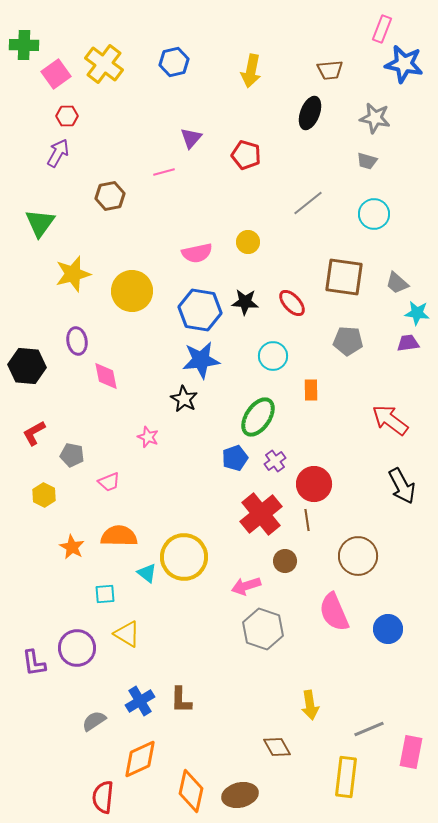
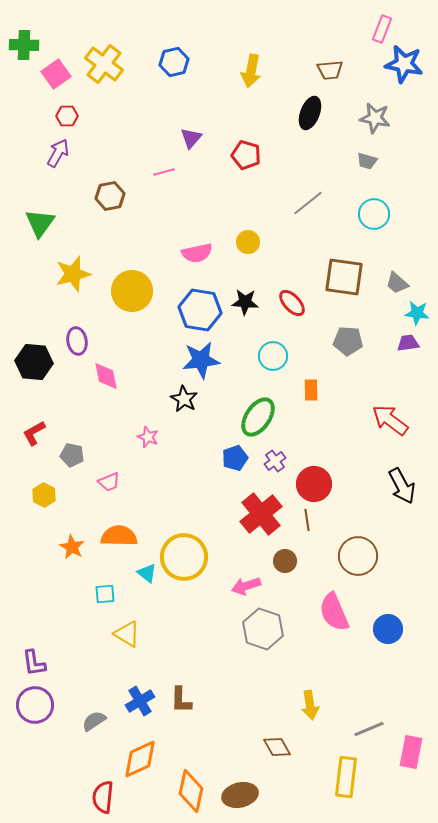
black hexagon at (27, 366): moved 7 px right, 4 px up
purple circle at (77, 648): moved 42 px left, 57 px down
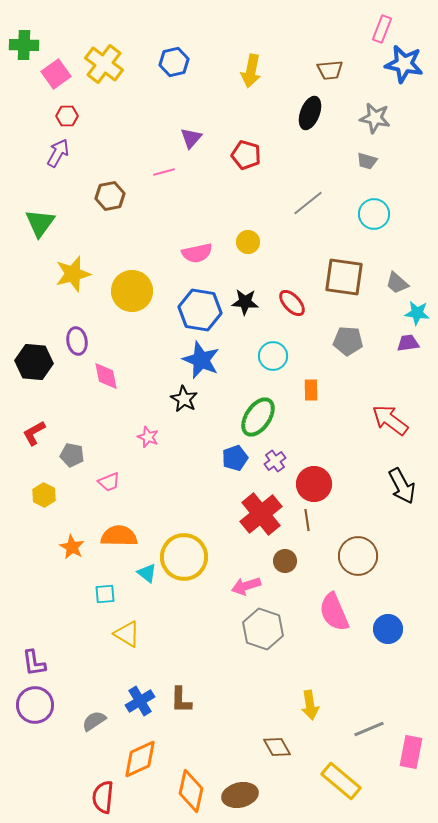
blue star at (201, 360): rotated 30 degrees clockwise
yellow rectangle at (346, 777): moved 5 px left, 4 px down; rotated 57 degrees counterclockwise
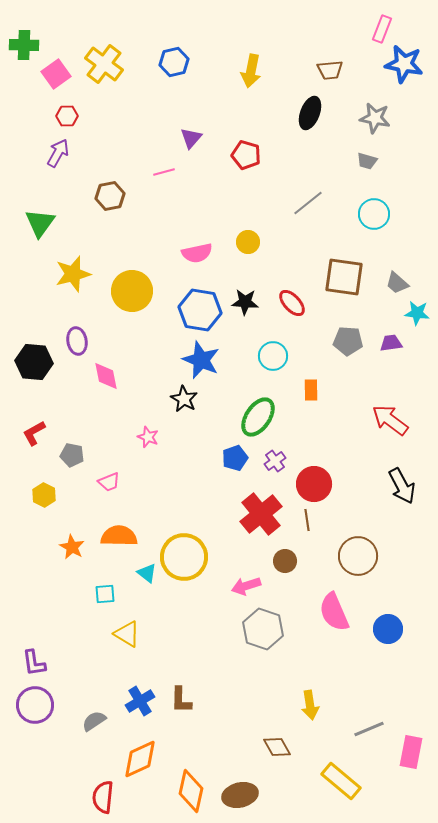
purple trapezoid at (408, 343): moved 17 px left
